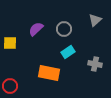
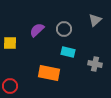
purple semicircle: moved 1 px right, 1 px down
cyan rectangle: rotated 48 degrees clockwise
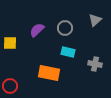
gray circle: moved 1 px right, 1 px up
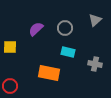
purple semicircle: moved 1 px left, 1 px up
yellow square: moved 4 px down
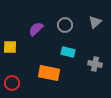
gray triangle: moved 2 px down
gray circle: moved 3 px up
red circle: moved 2 px right, 3 px up
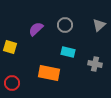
gray triangle: moved 4 px right, 3 px down
yellow square: rotated 16 degrees clockwise
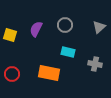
gray triangle: moved 2 px down
purple semicircle: rotated 21 degrees counterclockwise
yellow square: moved 12 px up
red circle: moved 9 px up
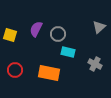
gray circle: moved 7 px left, 9 px down
gray cross: rotated 16 degrees clockwise
red circle: moved 3 px right, 4 px up
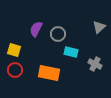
yellow square: moved 4 px right, 15 px down
cyan rectangle: moved 3 px right
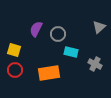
orange rectangle: rotated 20 degrees counterclockwise
